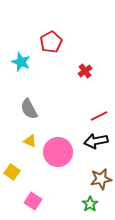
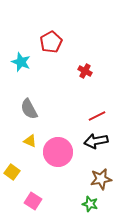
red cross: rotated 24 degrees counterclockwise
red line: moved 2 px left
green star: rotated 21 degrees counterclockwise
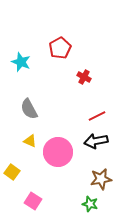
red pentagon: moved 9 px right, 6 px down
red cross: moved 1 px left, 6 px down
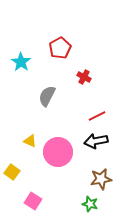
cyan star: rotated 12 degrees clockwise
gray semicircle: moved 18 px right, 13 px up; rotated 55 degrees clockwise
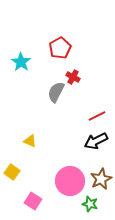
red cross: moved 11 px left
gray semicircle: moved 9 px right, 4 px up
black arrow: rotated 15 degrees counterclockwise
pink circle: moved 12 px right, 29 px down
brown star: rotated 15 degrees counterclockwise
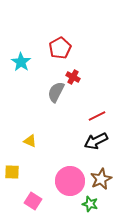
yellow square: rotated 35 degrees counterclockwise
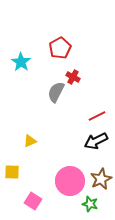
yellow triangle: rotated 48 degrees counterclockwise
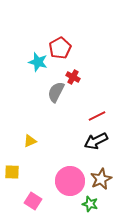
cyan star: moved 17 px right; rotated 18 degrees counterclockwise
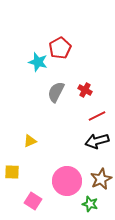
red cross: moved 12 px right, 13 px down
black arrow: moved 1 px right; rotated 10 degrees clockwise
pink circle: moved 3 px left
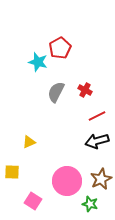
yellow triangle: moved 1 px left, 1 px down
